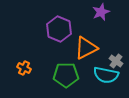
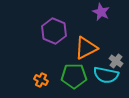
purple star: rotated 24 degrees counterclockwise
purple hexagon: moved 5 px left, 2 px down
orange cross: moved 17 px right, 12 px down
green pentagon: moved 8 px right, 1 px down
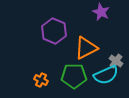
cyan semicircle: rotated 35 degrees counterclockwise
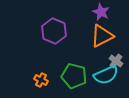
orange triangle: moved 16 px right, 12 px up
green pentagon: rotated 15 degrees clockwise
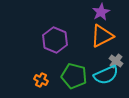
purple star: rotated 18 degrees clockwise
purple hexagon: moved 1 px right, 9 px down
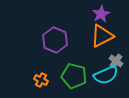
purple star: moved 2 px down
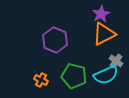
orange triangle: moved 2 px right, 2 px up
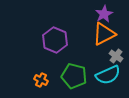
purple star: moved 3 px right
gray cross: moved 5 px up
cyan semicircle: moved 2 px right
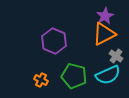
purple star: moved 1 px right, 2 px down
purple hexagon: moved 1 px left, 1 px down
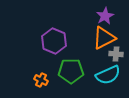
orange triangle: moved 4 px down
gray cross: moved 2 px up; rotated 32 degrees counterclockwise
green pentagon: moved 3 px left, 5 px up; rotated 15 degrees counterclockwise
